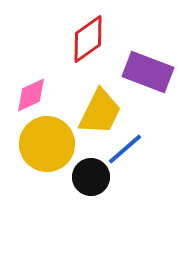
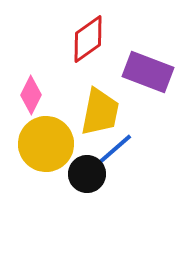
pink diamond: rotated 39 degrees counterclockwise
yellow trapezoid: rotated 15 degrees counterclockwise
yellow circle: moved 1 px left
blue line: moved 10 px left
black circle: moved 4 px left, 3 px up
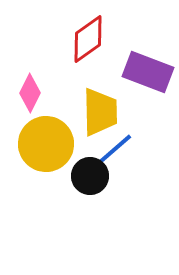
pink diamond: moved 1 px left, 2 px up
yellow trapezoid: rotated 12 degrees counterclockwise
black circle: moved 3 px right, 2 px down
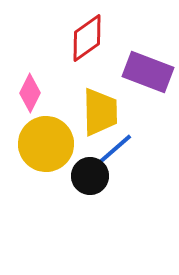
red diamond: moved 1 px left, 1 px up
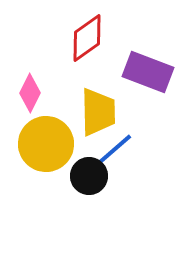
yellow trapezoid: moved 2 px left
black circle: moved 1 px left
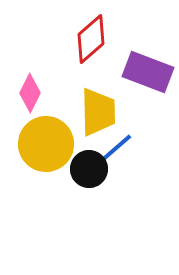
red diamond: moved 4 px right, 1 px down; rotated 6 degrees counterclockwise
black circle: moved 7 px up
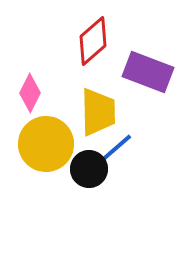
red diamond: moved 2 px right, 2 px down
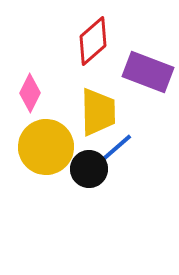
yellow circle: moved 3 px down
